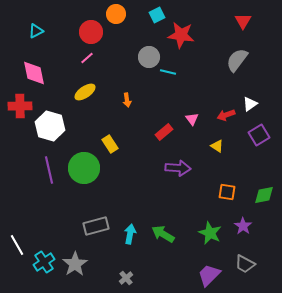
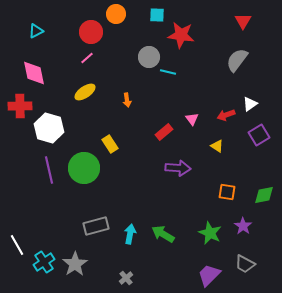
cyan square: rotated 28 degrees clockwise
white hexagon: moved 1 px left, 2 px down
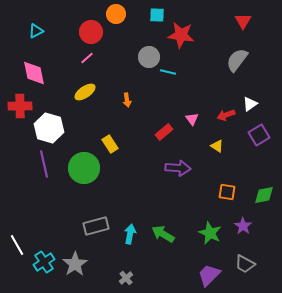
purple line: moved 5 px left, 6 px up
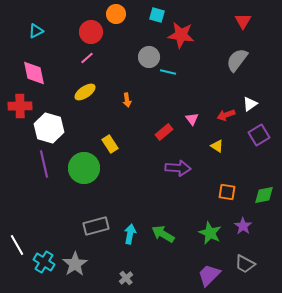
cyan square: rotated 14 degrees clockwise
cyan cross: rotated 25 degrees counterclockwise
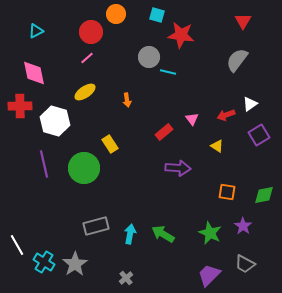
white hexagon: moved 6 px right, 7 px up
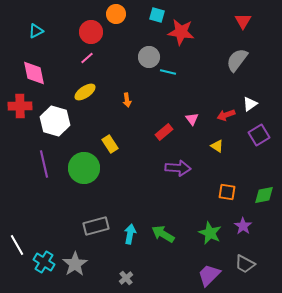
red star: moved 3 px up
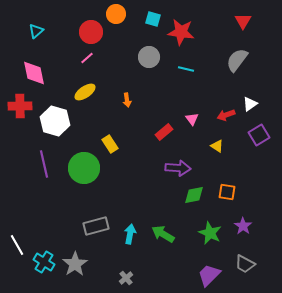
cyan square: moved 4 px left, 4 px down
cyan triangle: rotated 14 degrees counterclockwise
cyan line: moved 18 px right, 3 px up
green diamond: moved 70 px left
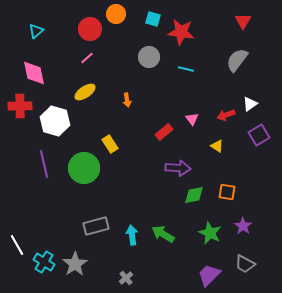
red circle: moved 1 px left, 3 px up
cyan arrow: moved 2 px right, 1 px down; rotated 18 degrees counterclockwise
